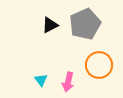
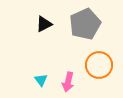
black triangle: moved 6 px left, 1 px up
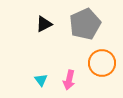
orange circle: moved 3 px right, 2 px up
pink arrow: moved 1 px right, 2 px up
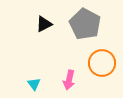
gray pentagon: rotated 20 degrees counterclockwise
cyan triangle: moved 7 px left, 4 px down
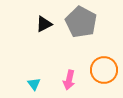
gray pentagon: moved 4 px left, 2 px up
orange circle: moved 2 px right, 7 px down
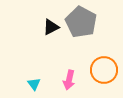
black triangle: moved 7 px right, 3 px down
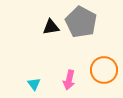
black triangle: rotated 18 degrees clockwise
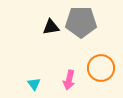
gray pentagon: rotated 28 degrees counterclockwise
orange circle: moved 3 px left, 2 px up
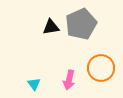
gray pentagon: moved 2 px down; rotated 24 degrees counterclockwise
